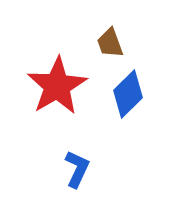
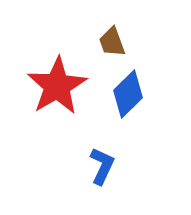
brown trapezoid: moved 2 px right, 1 px up
blue L-shape: moved 25 px right, 3 px up
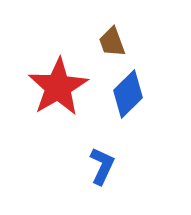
red star: moved 1 px right, 1 px down
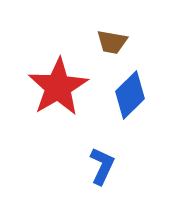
brown trapezoid: rotated 60 degrees counterclockwise
blue diamond: moved 2 px right, 1 px down
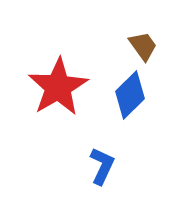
brown trapezoid: moved 31 px right, 4 px down; rotated 136 degrees counterclockwise
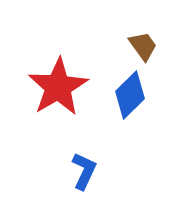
blue L-shape: moved 18 px left, 5 px down
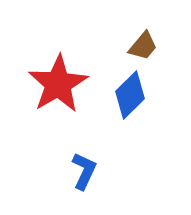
brown trapezoid: rotated 76 degrees clockwise
red star: moved 3 px up
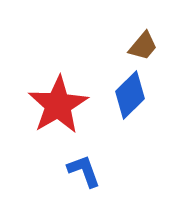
red star: moved 21 px down
blue L-shape: rotated 45 degrees counterclockwise
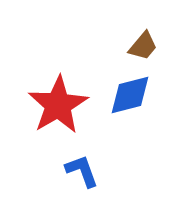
blue diamond: rotated 30 degrees clockwise
blue L-shape: moved 2 px left
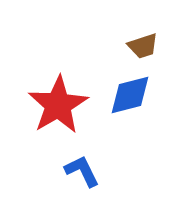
brown trapezoid: rotated 32 degrees clockwise
blue L-shape: rotated 6 degrees counterclockwise
